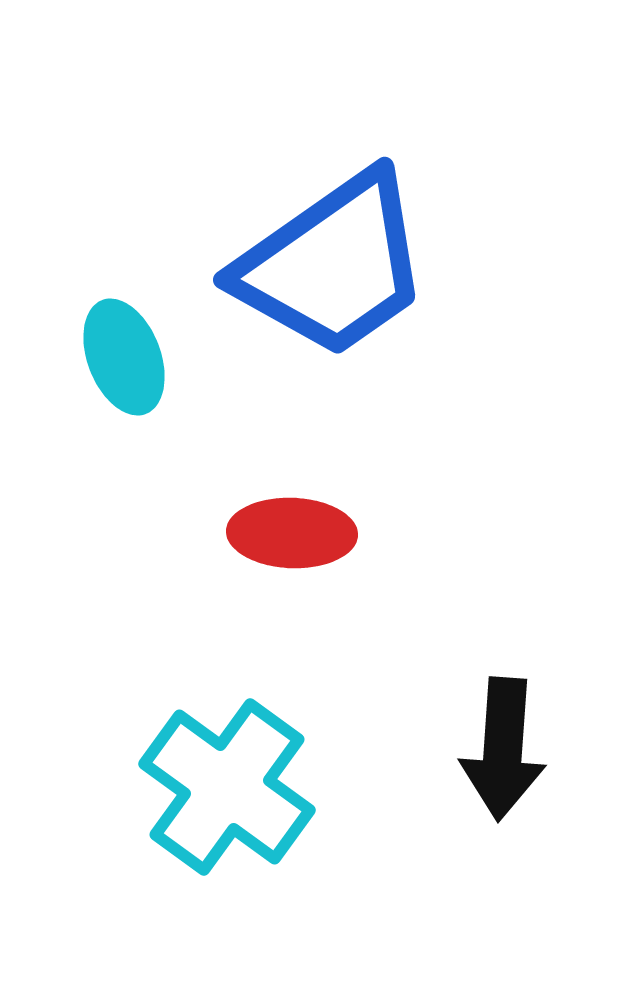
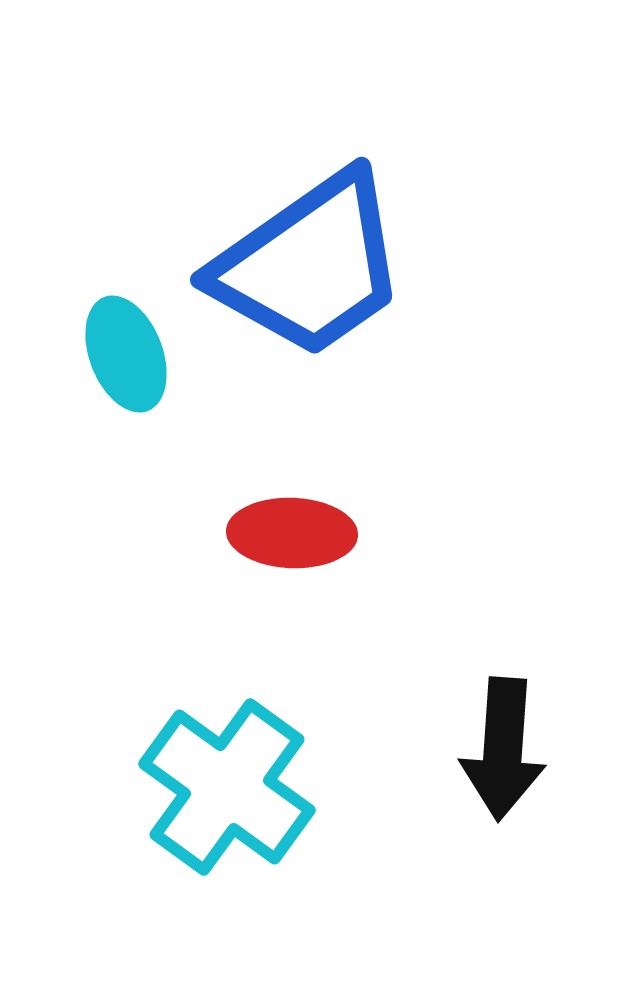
blue trapezoid: moved 23 px left
cyan ellipse: moved 2 px right, 3 px up
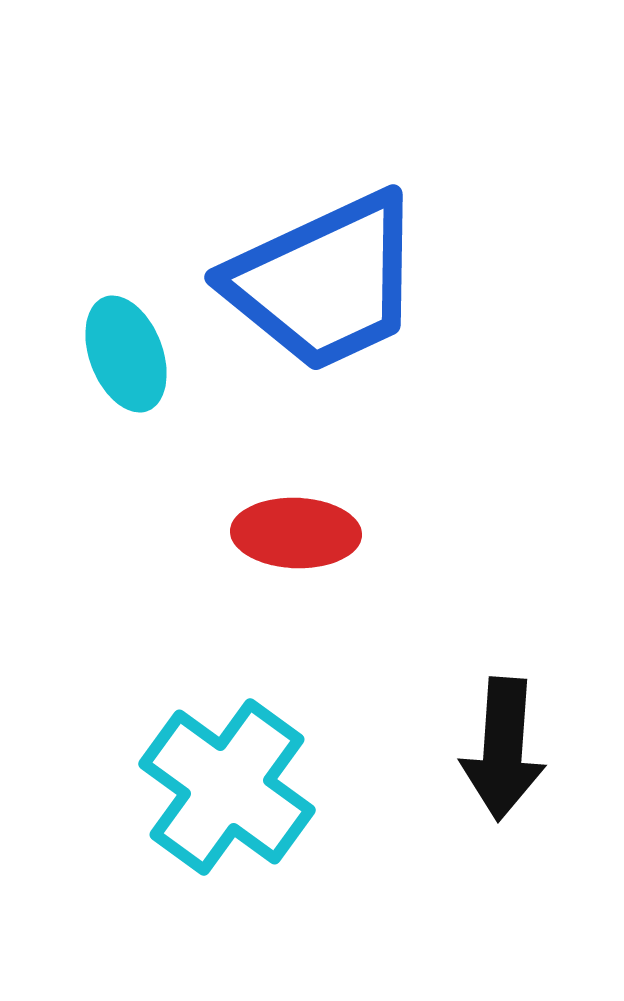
blue trapezoid: moved 15 px right, 17 px down; rotated 10 degrees clockwise
red ellipse: moved 4 px right
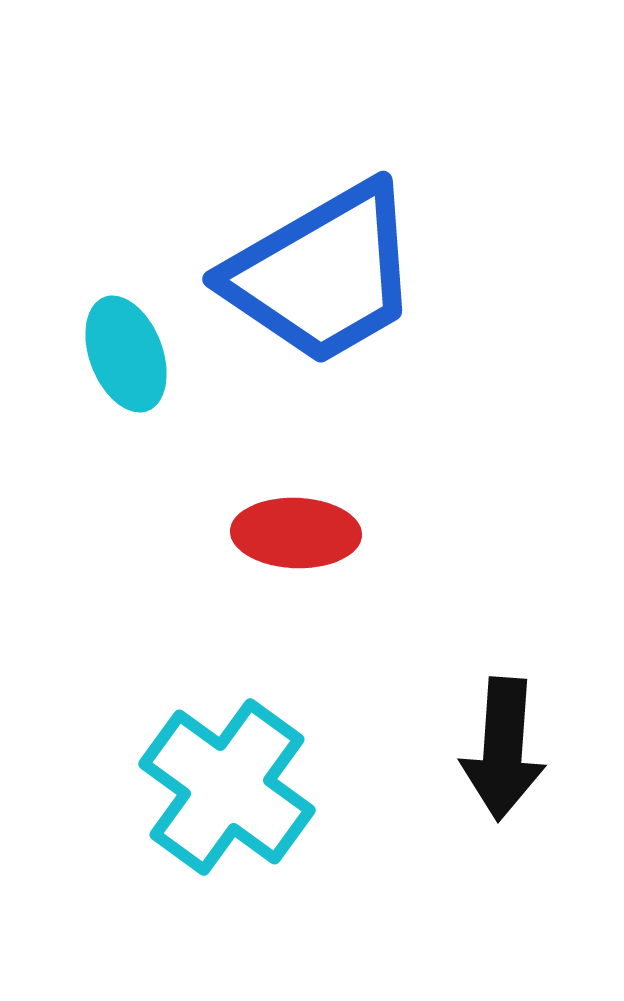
blue trapezoid: moved 2 px left, 8 px up; rotated 5 degrees counterclockwise
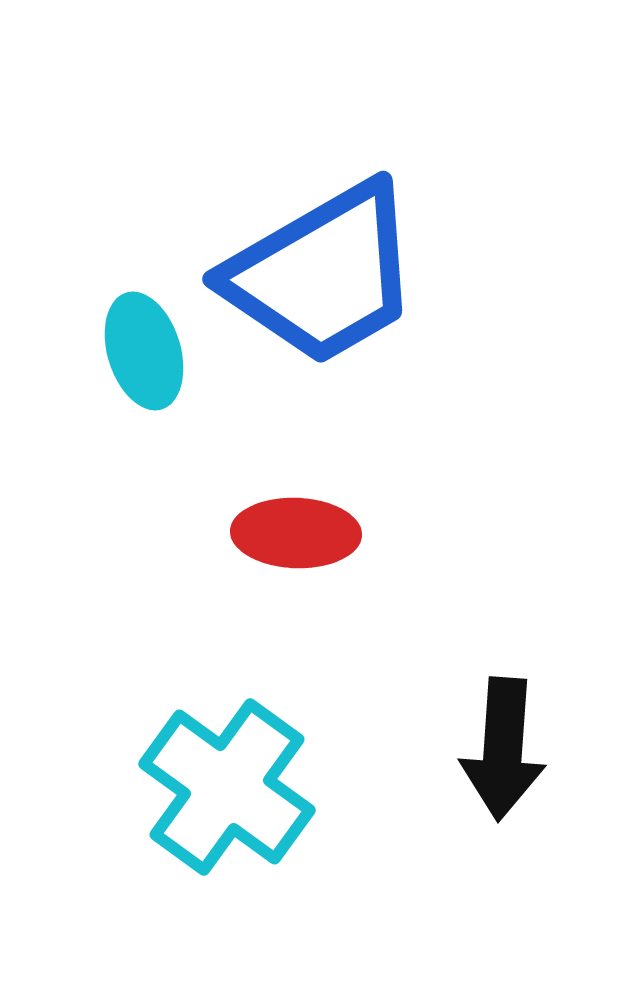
cyan ellipse: moved 18 px right, 3 px up; rotated 4 degrees clockwise
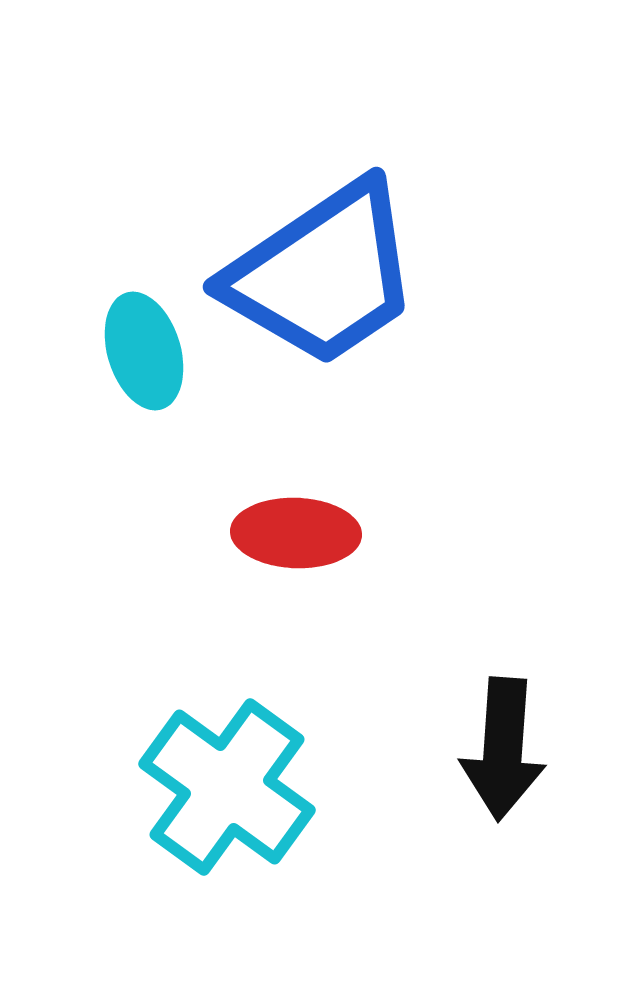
blue trapezoid: rotated 4 degrees counterclockwise
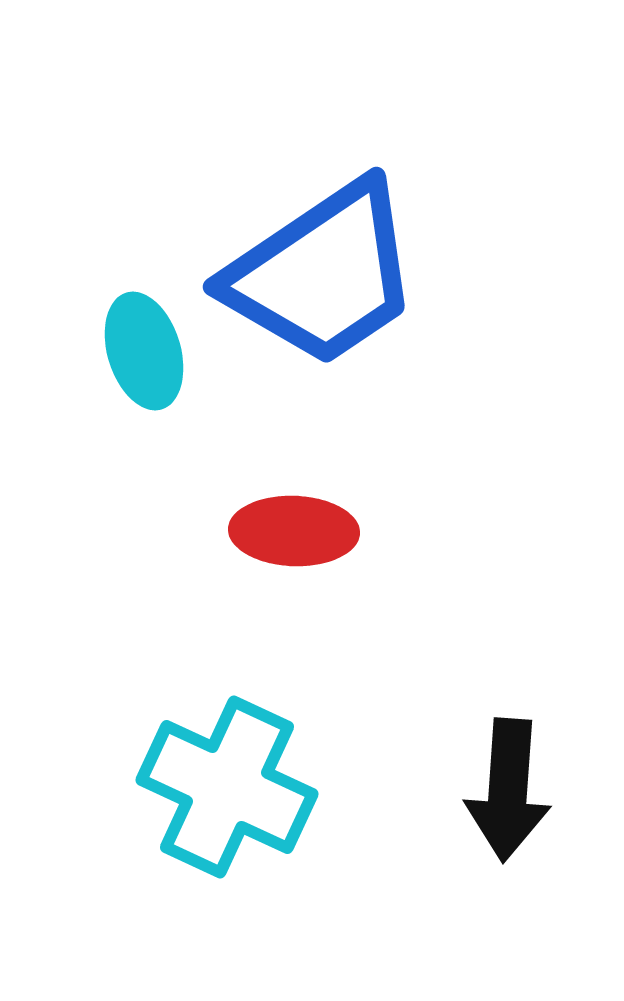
red ellipse: moved 2 px left, 2 px up
black arrow: moved 5 px right, 41 px down
cyan cross: rotated 11 degrees counterclockwise
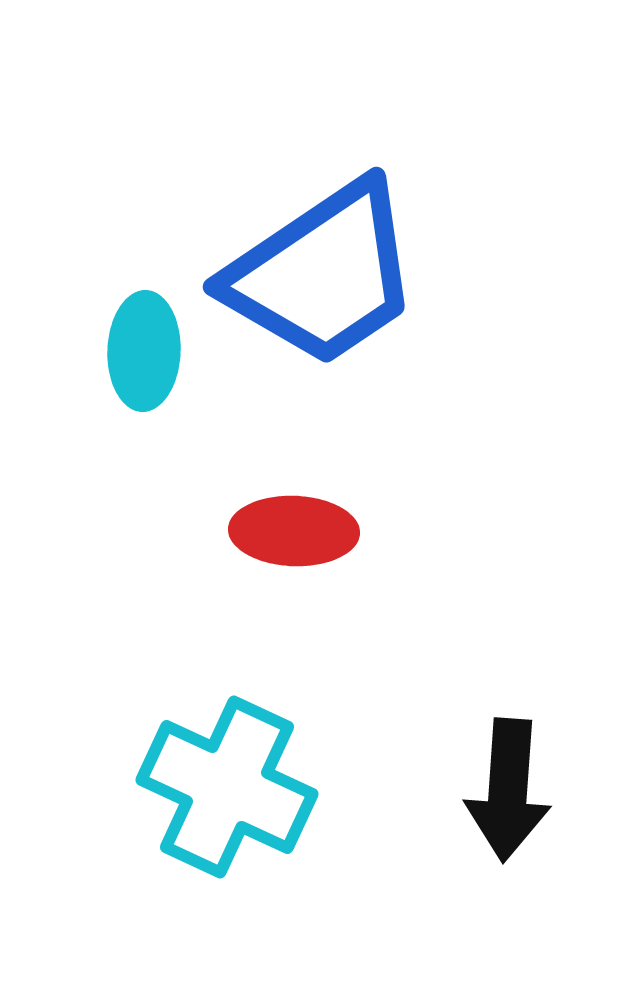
cyan ellipse: rotated 19 degrees clockwise
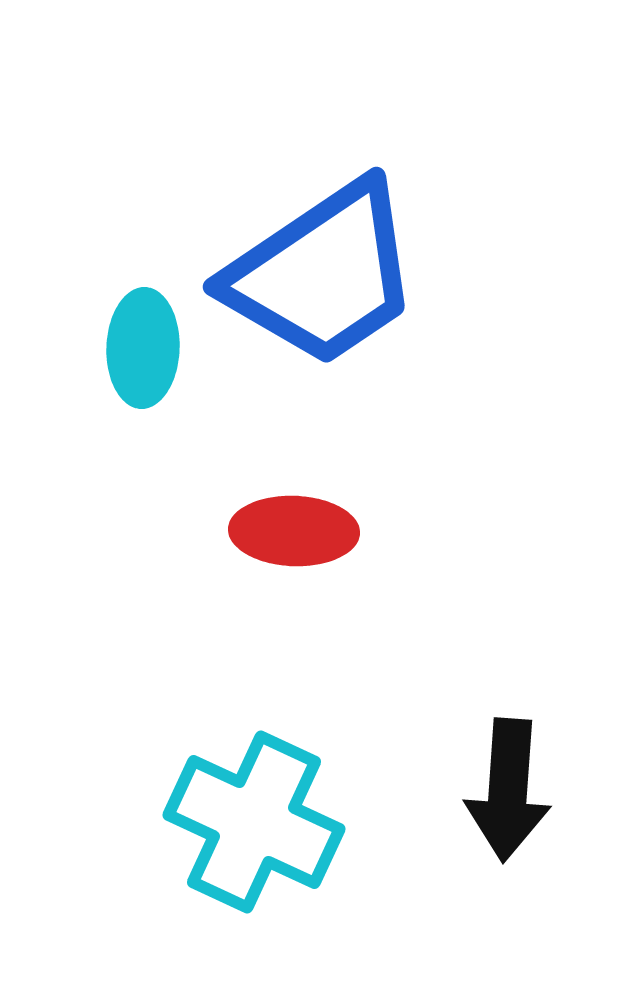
cyan ellipse: moved 1 px left, 3 px up
cyan cross: moved 27 px right, 35 px down
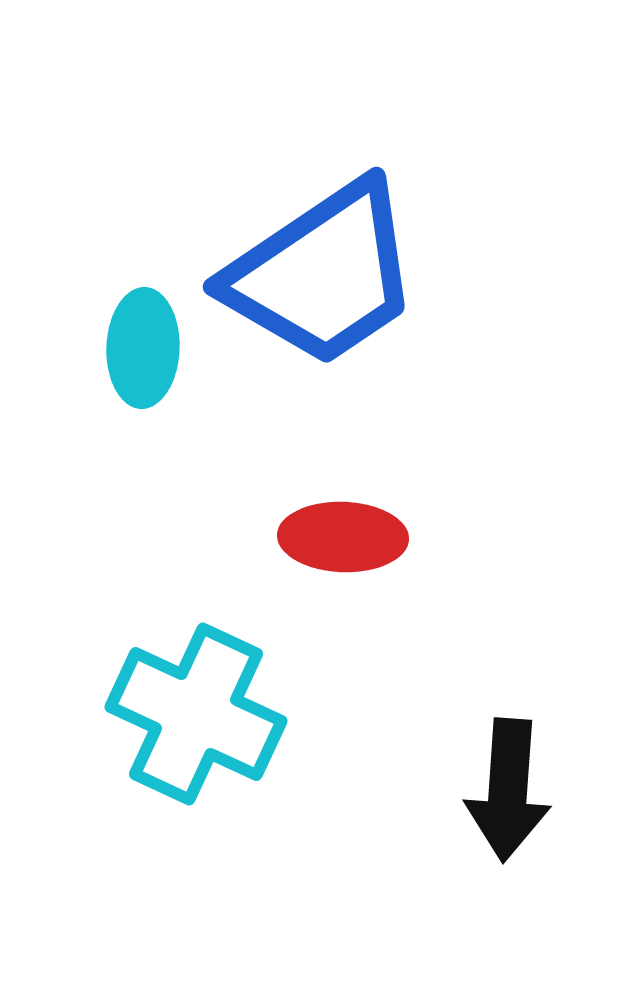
red ellipse: moved 49 px right, 6 px down
cyan cross: moved 58 px left, 108 px up
